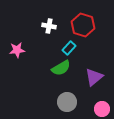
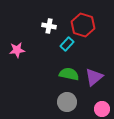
cyan rectangle: moved 2 px left, 4 px up
green semicircle: moved 8 px right, 6 px down; rotated 138 degrees counterclockwise
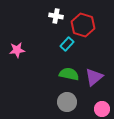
white cross: moved 7 px right, 10 px up
